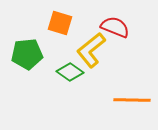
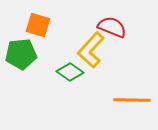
orange square: moved 22 px left, 2 px down
red semicircle: moved 3 px left
yellow L-shape: rotated 9 degrees counterclockwise
green pentagon: moved 6 px left
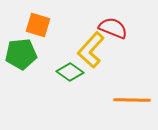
red semicircle: moved 1 px right, 1 px down
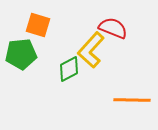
green diamond: moved 1 px left, 3 px up; rotated 64 degrees counterclockwise
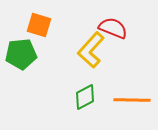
orange square: moved 1 px right
green diamond: moved 16 px right, 28 px down
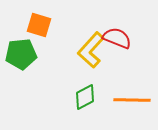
red semicircle: moved 4 px right, 10 px down
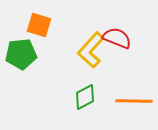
orange line: moved 2 px right, 1 px down
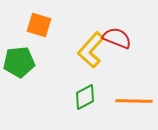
green pentagon: moved 2 px left, 8 px down
